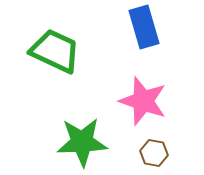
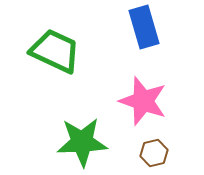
brown hexagon: rotated 24 degrees counterclockwise
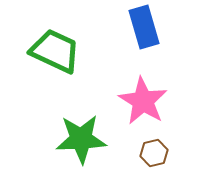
pink star: rotated 12 degrees clockwise
green star: moved 1 px left, 3 px up
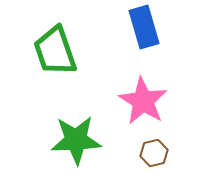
green trapezoid: rotated 134 degrees counterclockwise
green star: moved 5 px left, 1 px down
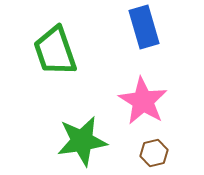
green star: moved 6 px right, 1 px down; rotated 6 degrees counterclockwise
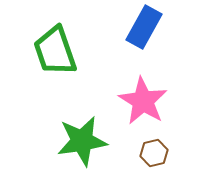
blue rectangle: rotated 45 degrees clockwise
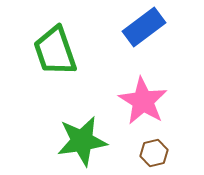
blue rectangle: rotated 24 degrees clockwise
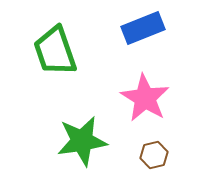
blue rectangle: moved 1 px left, 1 px down; rotated 15 degrees clockwise
pink star: moved 2 px right, 3 px up
brown hexagon: moved 2 px down
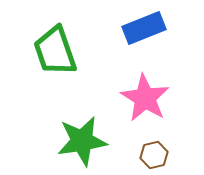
blue rectangle: moved 1 px right
